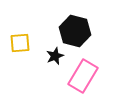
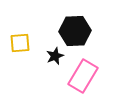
black hexagon: rotated 16 degrees counterclockwise
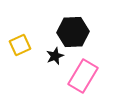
black hexagon: moved 2 px left, 1 px down
yellow square: moved 2 px down; rotated 20 degrees counterclockwise
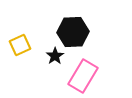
black star: rotated 12 degrees counterclockwise
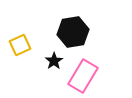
black hexagon: rotated 8 degrees counterclockwise
black star: moved 1 px left, 5 px down
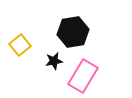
yellow square: rotated 15 degrees counterclockwise
black star: rotated 24 degrees clockwise
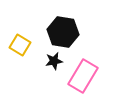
black hexagon: moved 10 px left; rotated 20 degrees clockwise
yellow square: rotated 20 degrees counterclockwise
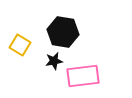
pink rectangle: rotated 52 degrees clockwise
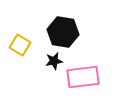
pink rectangle: moved 1 px down
